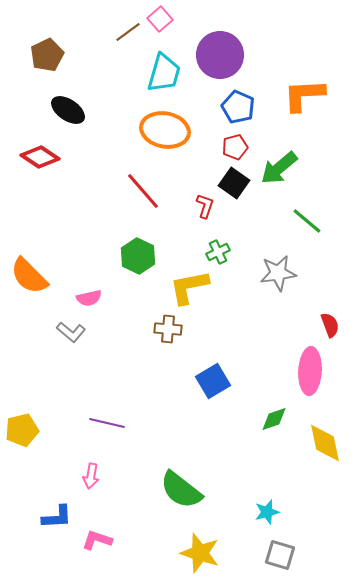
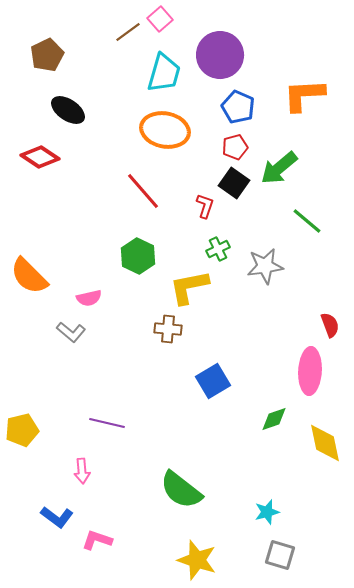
green cross: moved 3 px up
gray star: moved 13 px left, 7 px up
pink arrow: moved 9 px left, 5 px up; rotated 15 degrees counterclockwise
blue L-shape: rotated 40 degrees clockwise
yellow star: moved 3 px left, 7 px down
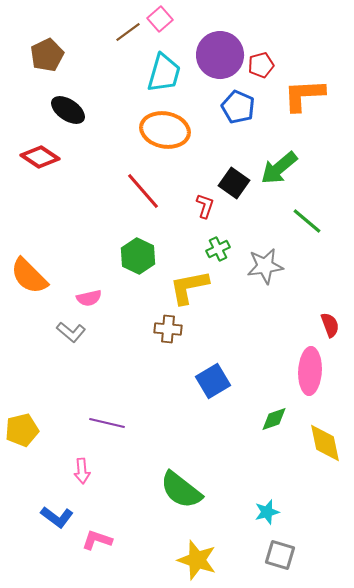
red pentagon: moved 26 px right, 82 px up
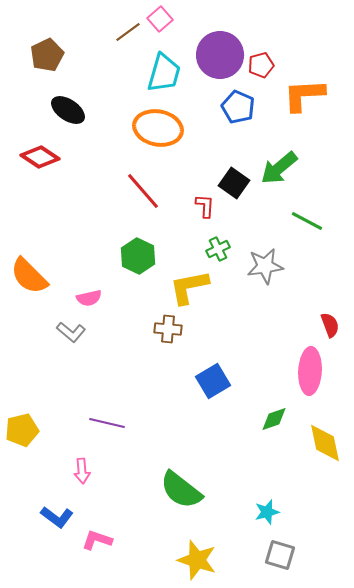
orange ellipse: moved 7 px left, 2 px up
red L-shape: rotated 15 degrees counterclockwise
green line: rotated 12 degrees counterclockwise
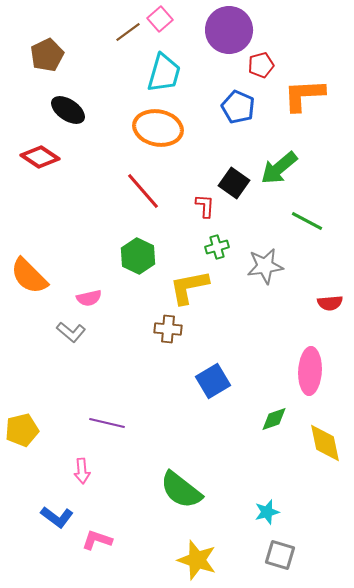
purple circle: moved 9 px right, 25 px up
green cross: moved 1 px left, 2 px up; rotated 10 degrees clockwise
red semicircle: moved 22 px up; rotated 105 degrees clockwise
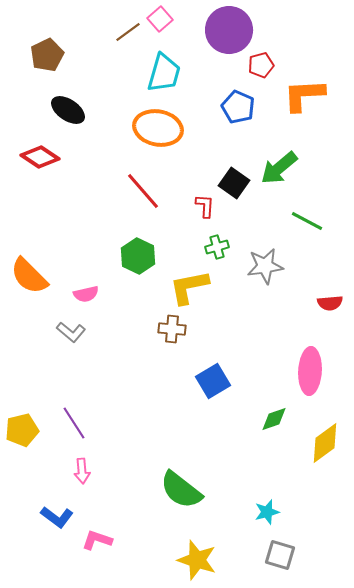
pink semicircle: moved 3 px left, 4 px up
brown cross: moved 4 px right
purple line: moved 33 px left; rotated 44 degrees clockwise
yellow diamond: rotated 66 degrees clockwise
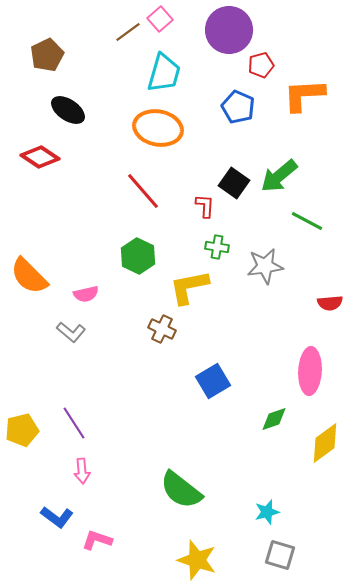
green arrow: moved 8 px down
green cross: rotated 25 degrees clockwise
brown cross: moved 10 px left; rotated 20 degrees clockwise
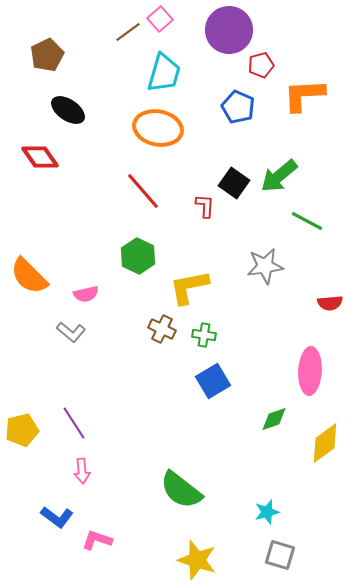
red diamond: rotated 21 degrees clockwise
green cross: moved 13 px left, 88 px down
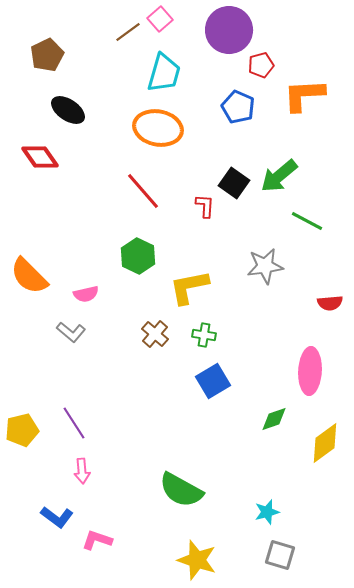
brown cross: moved 7 px left, 5 px down; rotated 16 degrees clockwise
green semicircle: rotated 9 degrees counterclockwise
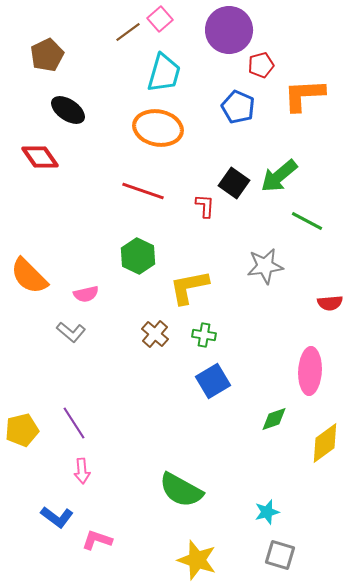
red line: rotated 30 degrees counterclockwise
